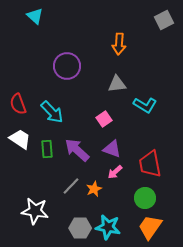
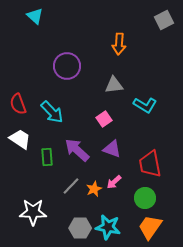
gray triangle: moved 3 px left, 1 px down
green rectangle: moved 8 px down
pink arrow: moved 1 px left, 10 px down
white star: moved 2 px left, 1 px down; rotated 8 degrees counterclockwise
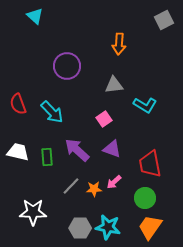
white trapezoid: moved 2 px left, 13 px down; rotated 20 degrees counterclockwise
orange star: rotated 21 degrees clockwise
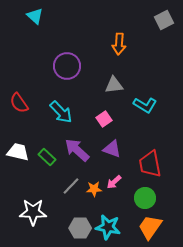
red semicircle: moved 1 px right, 1 px up; rotated 15 degrees counterclockwise
cyan arrow: moved 9 px right
green rectangle: rotated 42 degrees counterclockwise
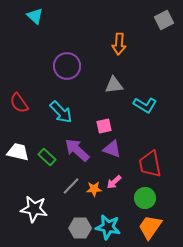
pink square: moved 7 px down; rotated 21 degrees clockwise
white star: moved 1 px right, 3 px up; rotated 8 degrees clockwise
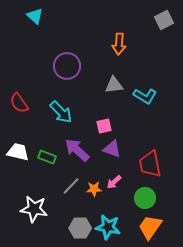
cyan L-shape: moved 9 px up
green rectangle: rotated 24 degrees counterclockwise
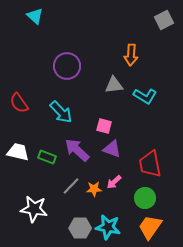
orange arrow: moved 12 px right, 11 px down
pink square: rotated 28 degrees clockwise
